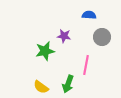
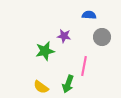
pink line: moved 2 px left, 1 px down
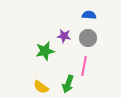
gray circle: moved 14 px left, 1 px down
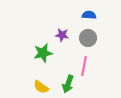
purple star: moved 2 px left, 1 px up
green star: moved 2 px left, 2 px down
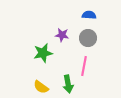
green arrow: rotated 30 degrees counterclockwise
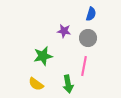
blue semicircle: moved 2 px right, 1 px up; rotated 104 degrees clockwise
purple star: moved 2 px right, 4 px up
green star: moved 3 px down
yellow semicircle: moved 5 px left, 3 px up
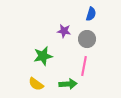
gray circle: moved 1 px left, 1 px down
green arrow: rotated 84 degrees counterclockwise
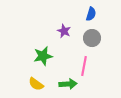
purple star: rotated 16 degrees clockwise
gray circle: moved 5 px right, 1 px up
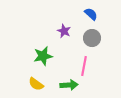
blue semicircle: rotated 64 degrees counterclockwise
green arrow: moved 1 px right, 1 px down
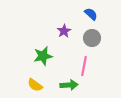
purple star: rotated 16 degrees clockwise
yellow semicircle: moved 1 px left, 1 px down
